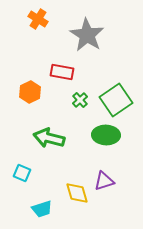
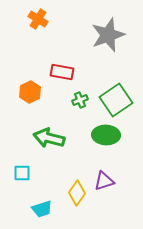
gray star: moved 21 px right; rotated 20 degrees clockwise
green cross: rotated 21 degrees clockwise
cyan square: rotated 24 degrees counterclockwise
yellow diamond: rotated 50 degrees clockwise
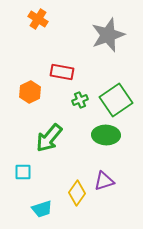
green arrow: rotated 64 degrees counterclockwise
cyan square: moved 1 px right, 1 px up
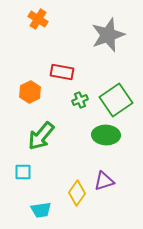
green arrow: moved 8 px left, 2 px up
cyan trapezoid: moved 1 px left, 1 px down; rotated 10 degrees clockwise
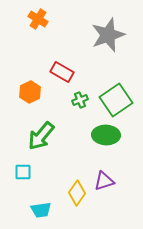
red rectangle: rotated 20 degrees clockwise
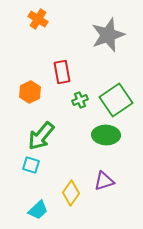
red rectangle: rotated 50 degrees clockwise
cyan square: moved 8 px right, 7 px up; rotated 18 degrees clockwise
yellow diamond: moved 6 px left
cyan trapezoid: moved 3 px left; rotated 35 degrees counterclockwise
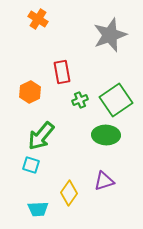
gray star: moved 2 px right
yellow diamond: moved 2 px left
cyan trapezoid: moved 1 px up; rotated 40 degrees clockwise
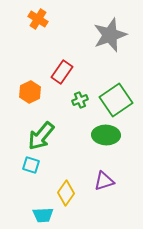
red rectangle: rotated 45 degrees clockwise
yellow diamond: moved 3 px left
cyan trapezoid: moved 5 px right, 6 px down
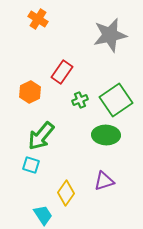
gray star: rotated 8 degrees clockwise
cyan trapezoid: rotated 120 degrees counterclockwise
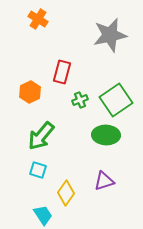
red rectangle: rotated 20 degrees counterclockwise
cyan square: moved 7 px right, 5 px down
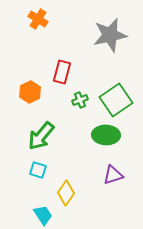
purple triangle: moved 9 px right, 6 px up
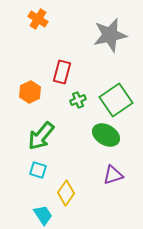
green cross: moved 2 px left
green ellipse: rotated 28 degrees clockwise
